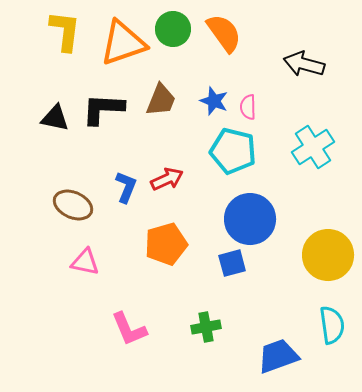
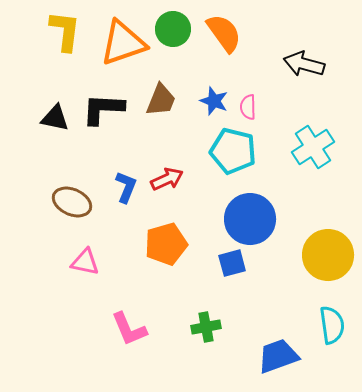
brown ellipse: moved 1 px left, 3 px up
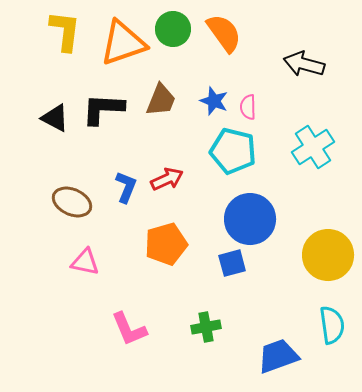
black triangle: rotated 16 degrees clockwise
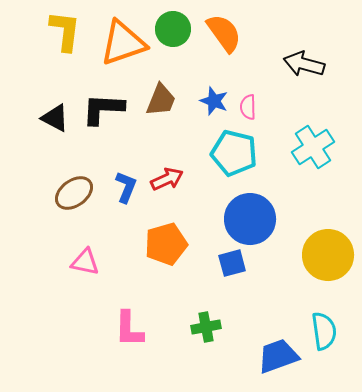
cyan pentagon: moved 1 px right, 2 px down
brown ellipse: moved 2 px right, 9 px up; rotated 60 degrees counterclockwise
cyan semicircle: moved 8 px left, 6 px down
pink L-shape: rotated 24 degrees clockwise
